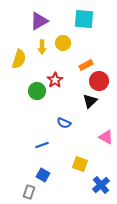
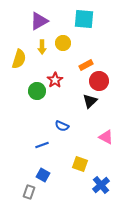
blue semicircle: moved 2 px left, 3 px down
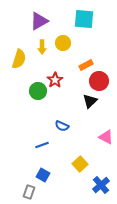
green circle: moved 1 px right
yellow square: rotated 28 degrees clockwise
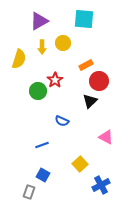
blue semicircle: moved 5 px up
blue cross: rotated 12 degrees clockwise
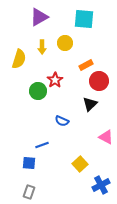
purple triangle: moved 4 px up
yellow circle: moved 2 px right
black triangle: moved 3 px down
blue square: moved 14 px left, 12 px up; rotated 24 degrees counterclockwise
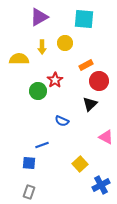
yellow semicircle: rotated 108 degrees counterclockwise
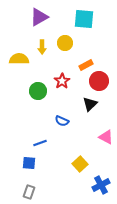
red star: moved 7 px right, 1 px down
blue line: moved 2 px left, 2 px up
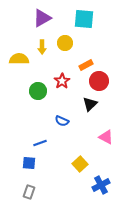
purple triangle: moved 3 px right, 1 px down
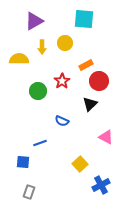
purple triangle: moved 8 px left, 3 px down
blue square: moved 6 px left, 1 px up
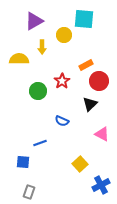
yellow circle: moved 1 px left, 8 px up
pink triangle: moved 4 px left, 3 px up
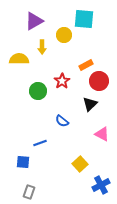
blue semicircle: rotated 16 degrees clockwise
